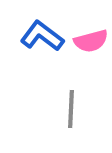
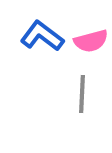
gray line: moved 11 px right, 15 px up
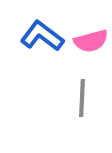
gray line: moved 4 px down
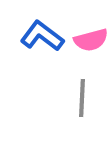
pink semicircle: moved 1 px up
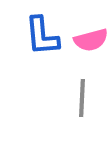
blue L-shape: rotated 132 degrees counterclockwise
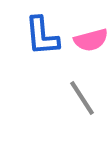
gray line: rotated 36 degrees counterclockwise
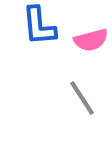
blue L-shape: moved 3 px left, 10 px up
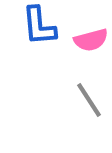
gray line: moved 7 px right, 2 px down
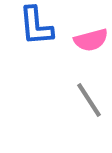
blue L-shape: moved 3 px left
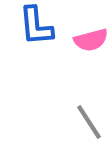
gray line: moved 22 px down
